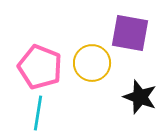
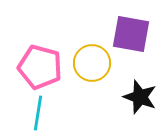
purple square: moved 1 px right, 1 px down
pink pentagon: rotated 6 degrees counterclockwise
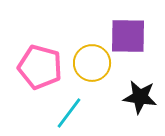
purple square: moved 3 px left, 2 px down; rotated 9 degrees counterclockwise
black star: rotated 12 degrees counterclockwise
cyan line: moved 31 px right; rotated 28 degrees clockwise
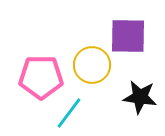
yellow circle: moved 2 px down
pink pentagon: moved 1 px right, 10 px down; rotated 15 degrees counterclockwise
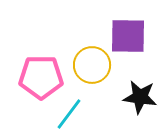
cyan line: moved 1 px down
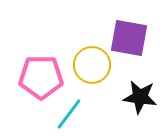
purple square: moved 1 px right, 2 px down; rotated 9 degrees clockwise
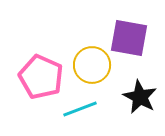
pink pentagon: rotated 24 degrees clockwise
black star: rotated 20 degrees clockwise
cyan line: moved 11 px right, 5 px up; rotated 32 degrees clockwise
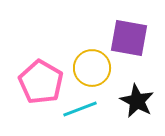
yellow circle: moved 3 px down
pink pentagon: moved 5 px down; rotated 6 degrees clockwise
black star: moved 3 px left, 4 px down
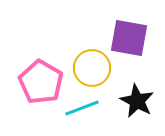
cyan line: moved 2 px right, 1 px up
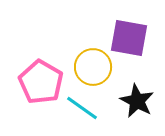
yellow circle: moved 1 px right, 1 px up
cyan line: rotated 56 degrees clockwise
